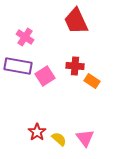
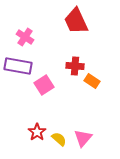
pink square: moved 1 px left, 9 px down
pink triangle: moved 2 px left; rotated 18 degrees clockwise
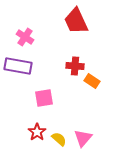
pink square: moved 13 px down; rotated 24 degrees clockwise
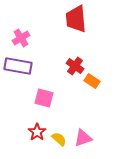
red trapezoid: moved 2 px up; rotated 20 degrees clockwise
pink cross: moved 4 px left, 1 px down; rotated 24 degrees clockwise
red cross: rotated 30 degrees clockwise
pink square: rotated 24 degrees clockwise
pink triangle: rotated 30 degrees clockwise
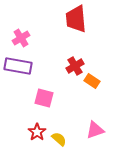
red cross: rotated 24 degrees clockwise
pink triangle: moved 12 px right, 8 px up
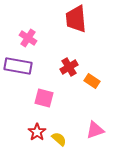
pink cross: moved 7 px right; rotated 24 degrees counterclockwise
red cross: moved 6 px left, 1 px down
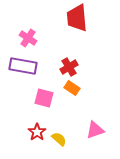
red trapezoid: moved 1 px right, 1 px up
purple rectangle: moved 5 px right
orange rectangle: moved 20 px left, 7 px down
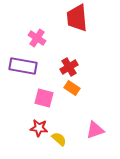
pink cross: moved 9 px right
red star: moved 2 px right, 4 px up; rotated 30 degrees counterclockwise
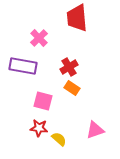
pink cross: moved 2 px right; rotated 12 degrees clockwise
pink square: moved 1 px left, 3 px down
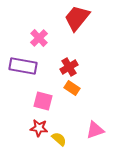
red trapezoid: rotated 44 degrees clockwise
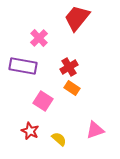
pink square: rotated 18 degrees clockwise
red star: moved 9 px left, 3 px down; rotated 18 degrees clockwise
